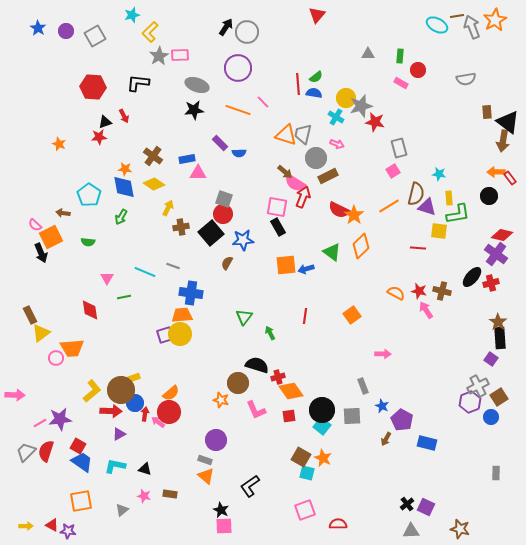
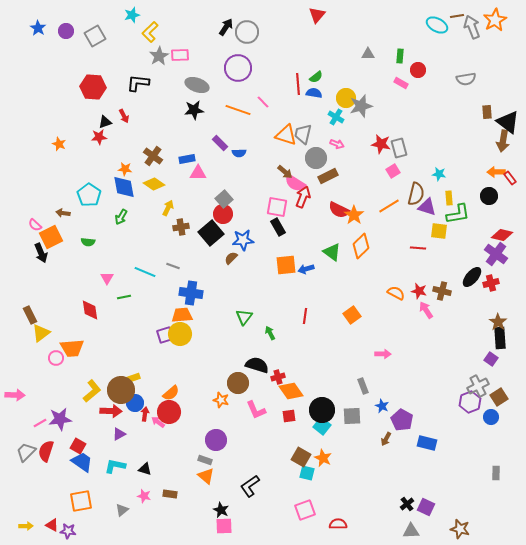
red star at (375, 122): moved 6 px right, 22 px down
gray square at (224, 199): rotated 30 degrees clockwise
brown semicircle at (227, 263): moved 4 px right, 5 px up; rotated 16 degrees clockwise
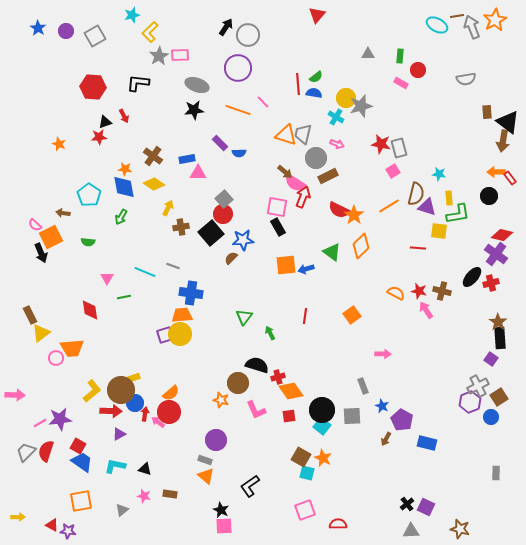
gray circle at (247, 32): moved 1 px right, 3 px down
yellow arrow at (26, 526): moved 8 px left, 9 px up
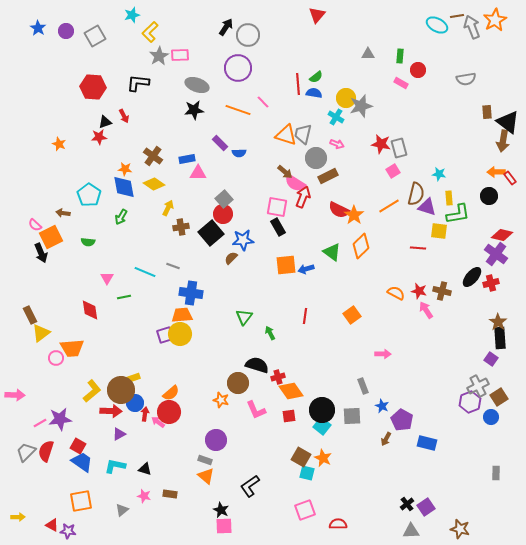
purple square at (426, 507): rotated 30 degrees clockwise
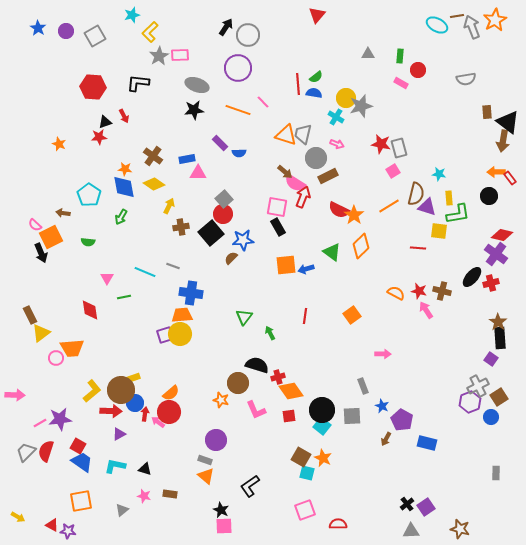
yellow arrow at (168, 208): moved 1 px right, 2 px up
yellow arrow at (18, 517): rotated 32 degrees clockwise
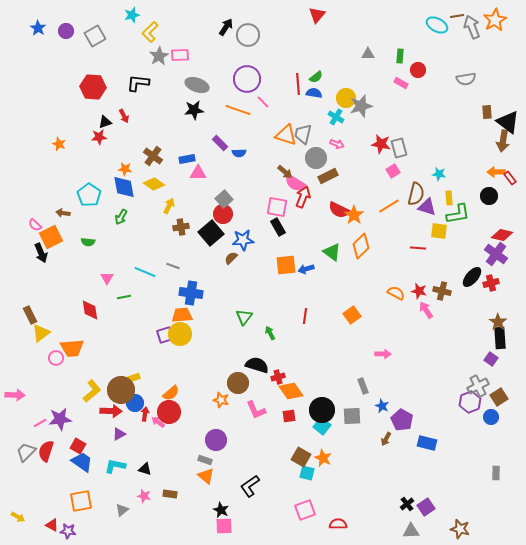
purple circle at (238, 68): moved 9 px right, 11 px down
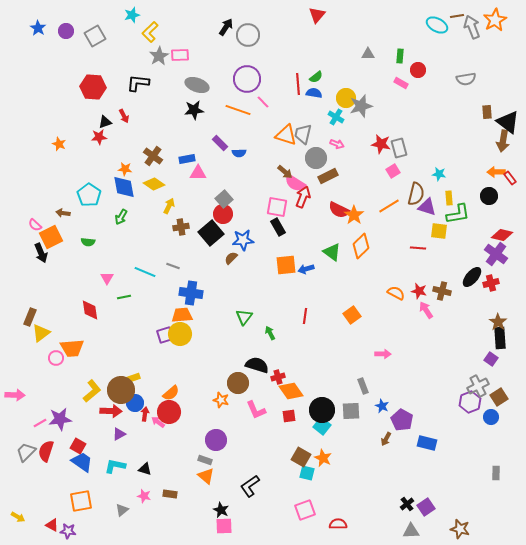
brown rectangle at (30, 315): moved 2 px down; rotated 48 degrees clockwise
gray square at (352, 416): moved 1 px left, 5 px up
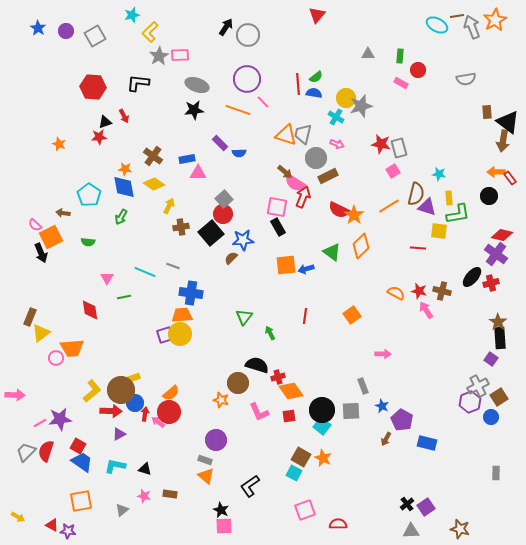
pink L-shape at (256, 410): moved 3 px right, 2 px down
cyan square at (307, 473): moved 13 px left; rotated 14 degrees clockwise
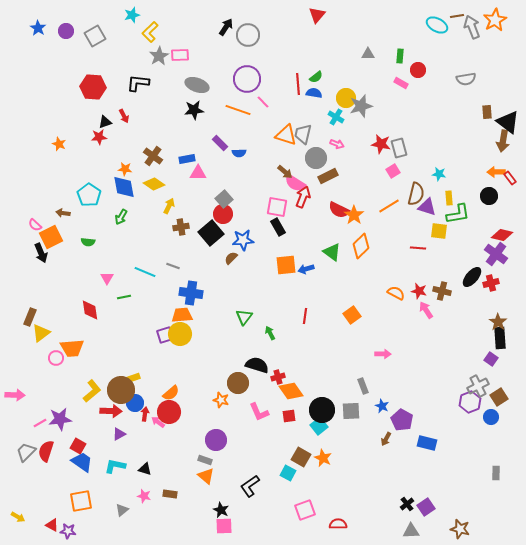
cyan square at (322, 426): moved 3 px left; rotated 12 degrees clockwise
cyan square at (294, 473): moved 6 px left
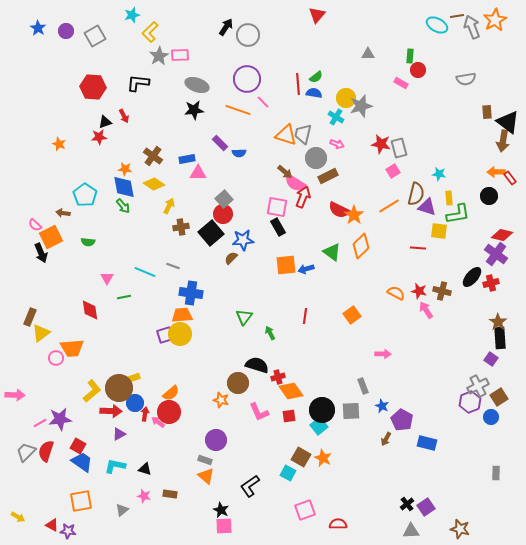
green rectangle at (400, 56): moved 10 px right
cyan pentagon at (89, 195): moved 4 px left
green arrow at (121, 217): moved 2 px right, 11 px up; rotated 70 degrees counterclockwise
brown circle at (121, 390): moved 2 px left, 2 px up
